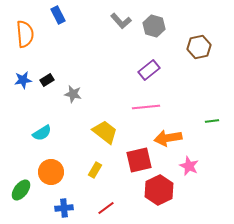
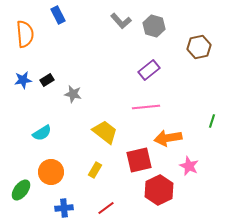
green line: rotated 64 degrees counterclockwise
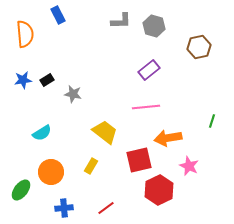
gray L-shape: rotated 50 degrees counterclockwise
yellow rectangle: moved 4 px left, 4 px up
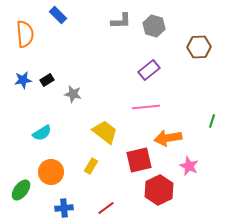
blue rectangle: rotated 18 degrees counterclockwise
brown hexagon: rotated 10 degrees clockwise
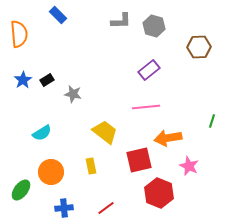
orange semicircle: moved 6 px left
blue star: rotated 24 degrees counterclockwise
yellow rectangle: rotated 42 degrees counterclockwise
red hexagon: moved 3 px down; rotated 12 degrees counterclockwise
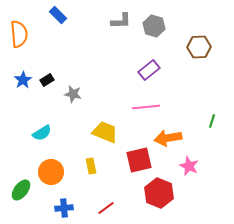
yellow trapezoid: rotated 16 degrees counterclockwise
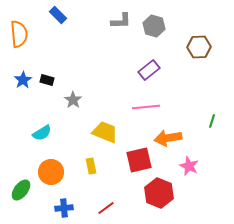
black rectangle: rotated 48 degrees clockwise
gray star: moved 6 px down; rotated 24 degrees clockwise
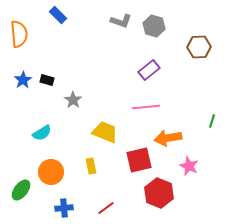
gray L-shape: rotated 20 degrees clockwise
